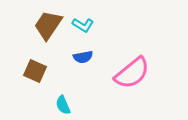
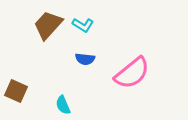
brown trapezoid: rotated 8 degrees clockwise
blue semicircle: moved 2 px right, 2 px down; rotated 18 degrees clockwise
brown square: moved 19 px left, 20 px down
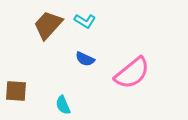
cyan L-shape: moved 2 px right, 4 px up
blue semicircle: rotated 18 degrees clockwise
brown square: rotated 20 degrees counterclockwise
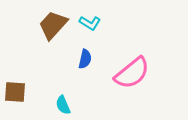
cyan L-shape: moved 5 px right, 2 px down
brown trapezoid: moved 5 px right
blue semicircle: rotated 102 degrees counterclockwise
brown square: moved 1 px left, 1 px down
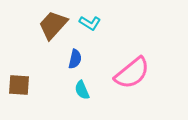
blue semicircle: moved 10 px left
brown square: moved 4 px right, 7 px up
cyan semicircle: moved 19 px right, 15 px up
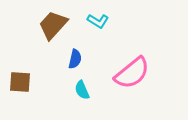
cyan L-shape: moved 8 px right, 2 px up
brown square: moved 1 px right, 3 px up
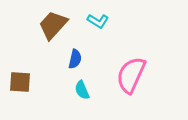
pink semicircle: moved 1 px left, 2 px down; rotated 153 degrees clockwise
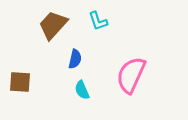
cyan L-shape: rotated 40 degrees clockwise
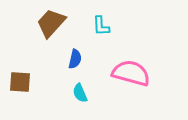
cyan L-shape: moved 3 px right, 5 px down; rotated 15 degrees clockwise
brown trapezoid: moved 2 px left, 2 px up
pink semicircle: moved 2 px up; rotated 81 degrees clockwise
cyan semicircle: moved 2 px left, 3 px down
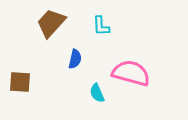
cyan semicircle: moved 17 px right
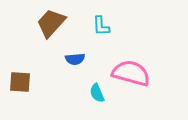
blue semicircle: rotated 72 degrees clockwise
